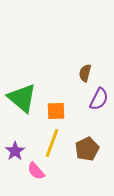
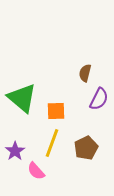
brown pentagon: moved 1 px left, 1 px up
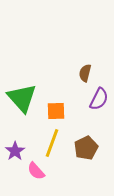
green triangle: rotated 8 degrees clockwise
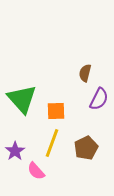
green triangle: moved 1 px down
